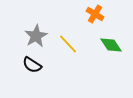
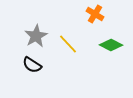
green diamond: rotated 30 degrees counterclockwise
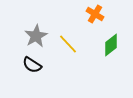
green diamond: rotated 65 degrees counterclockwise
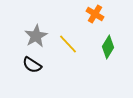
green diamond: moved 3 px left, 2 px down; rotated 20 degrees counterclockwise
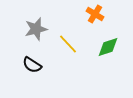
gray star: moved 7 px up; rotated 15 degrees clockwise
green diamond: rotated 40 degrees clockwise
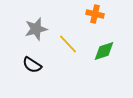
orange cross: rotated 18 degrees counterclockwise
green diamond: moved 4 px left, 4 px down
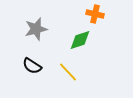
yellow line: moved 28 px down
green diamond: moved 24 px left, 11 px up
black semicircle: moved 1 px down
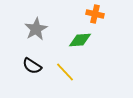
gray star: rotated 15 degrees counterclockwise
green diamond: rotated 15 degrees clockwise
yellow line: moved 3 px left
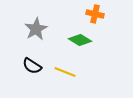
green diamond: rotated 35 degrees clockwise
yellow line: rotated 25 degrees counterclockwise
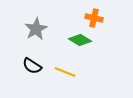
orange cross: moved 1 px left, 4 px down
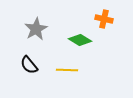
orange cross: moved 10 px right, 1 px down
black semicircle: moved 3 px left, 1 px up; rotated 18 degrees clockwise
yellow line: moved 2 px right, 2 px up; rotated 20 degrees counterclockwise
